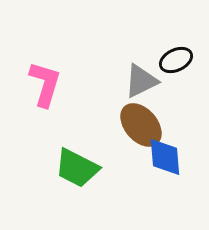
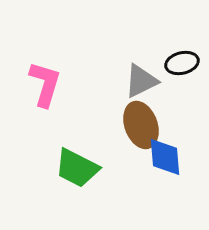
black ellipse: moved 6 px right, 3 px down; rotated 12 degrees clockwise
brown ellipse: rotated 21 degrees clockwise
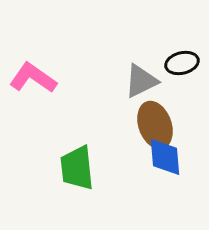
pink L-shape: moved 12 px left, 6 px up; rotated 72 degrees counterclockwise
brown ellipse: moved 14 px right
green trapezoid: rotated 57 degrees clockwise
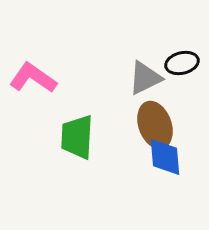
gray triangle: moved 4 px right, 3 px up
green trapezoid: moved 31 px up; rotated 9 degrees clockwise
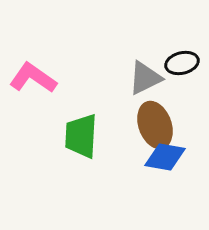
green trapezoid: moved 4 px right, 1 px up
blue diamond: rotated 75 degrees counterclockwise
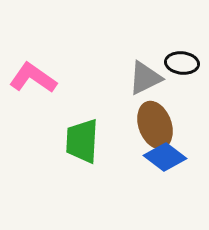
black ellipse: rotated 20 degrees clockwise
green trapezoid: moved 1 px right, 5 px down
blue diamond: rotated 27 degrees clockwise
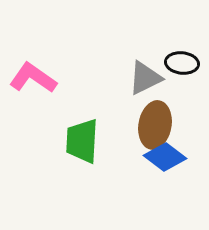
brown ellipse: rotated 30 degrees clockwise
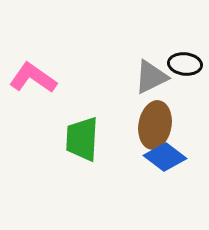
black ellipse: moved 3 px right, 1 px down
gray triangle: moved 6 px right, 1 px up
green trapezoid: moved 2 px up
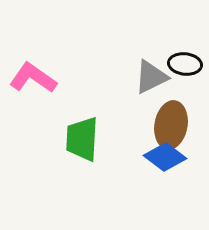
brown ellipse: moved 16 px right
